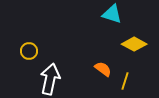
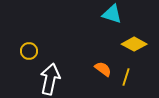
yellow line: moved 1 px right, 4 px up
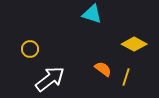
cyan triangle: moved 20 px left
yellow circle: moved 1 px right, 2 px up
white arrow: rotated 40 degrees clockwise
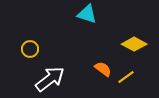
cyan triangle: moved 5 px left
yellow line: rotated 36 degrees clockwise
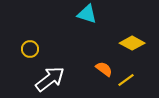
yellow diamond: moved 2 px left, 1 px up
orange semicircle: moved 1 px right
yellow line: moved 3 px down
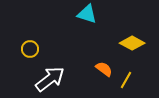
yellow line: rotated 24 degrees counterclockwise
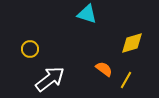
yellow diamond: rotated 45 degrees counterclockwise
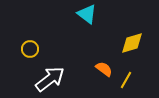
cyan triangle: rotated 20 degrees clockwise
